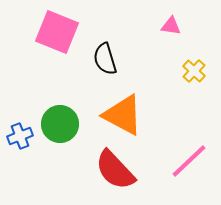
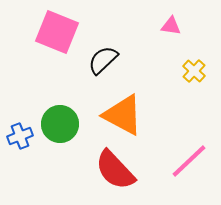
black semicircle: moved 2 px left, 1 px down; rotated 64 degrees clockwise
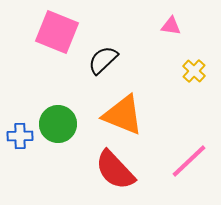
orange triangle: rotated 6 degrees counterclockwise
green circle: moved 2 px left
blue cross: rotated 20 degrees clockwise
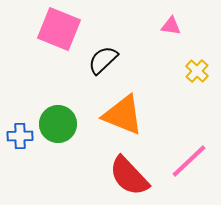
pink square: moved 2 px right, 3 px up
yellow cross: moved 3 px right
red semicircle: moved 14 px right, 6 px down
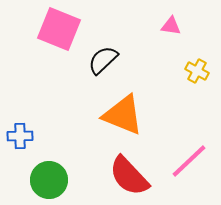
yellow cross: rotated 15 degrees counterclockwise
green circle: moved 9 px left, 56 px down
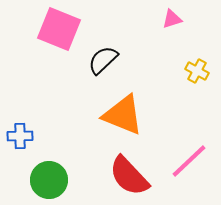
pink triangle: moved 1 px right, 7 px up; rotated 25 degrees counterclockwise
